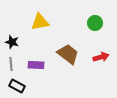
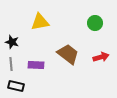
black rectangle: moved 1 px left; rotated 14 degrees counterclockwise
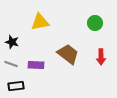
red arrow: rotated 105 degrees clockwise
gray line: rotated 64 degrees counterclockwise
black rectangle: rotated 21 degrees counterclockwise
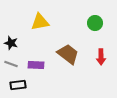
black star: moved 1 px left, 1 px down
black rectangle: moved 2 px right, 1 px up
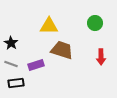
yellow triangle: moved 9 px right, 4 px down; rotated 12 degrees clockwise
black star: rotated 16 degrees clockwise
brown trapezoid: moved 6 px left, 4 px up; rotated 20 degrees counterclockwise
purple rectangle: rotated 21 degrees counterclockwise
black rectangle: moved 2 px left, 2 px up
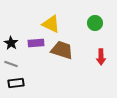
yellow triangle: moved 2 px right, 2 px up; rotated 24 degrees clockwise
purple rectangle: moved 22 px up; rotated 14 degrees clockwise
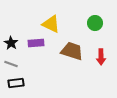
brown trapezoid: moved 10 px right, 1 px down
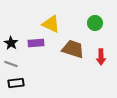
brown trapezoid: moved 1 px right, 2 px up
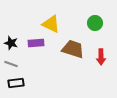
black star: rotated 16 degrees counterclockwise
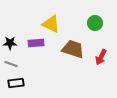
black star: moved 1 px left; rotated 16 degrees counterclockwise
red arrow: rotated 28 degrees clockwise
